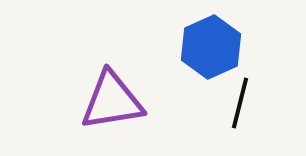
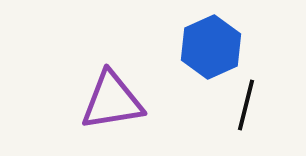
black line: moved 6 px right, 2 px down
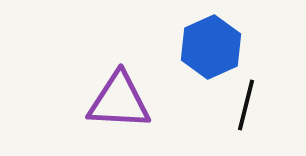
purple triangle: moved 7 px right; rotated 12 degrees clockwise
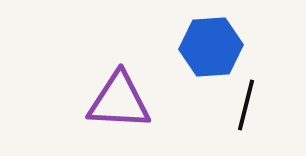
blue hexagon: rotated 20 degrees clockwise
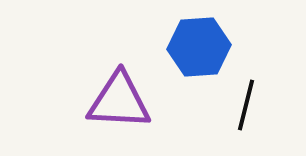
blue hexagon: moved 12 px left
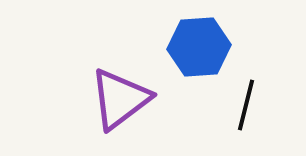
purple triangle: moved 1 px right, 2 px up; rotated 40 degrees counterclockwise
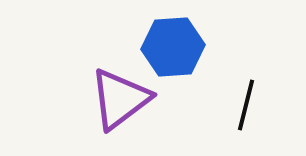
blue hexagon: moved 26 px left
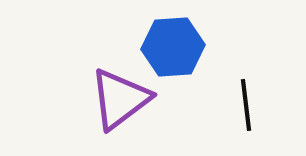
black line: rotated 21 degrees counterclockwise
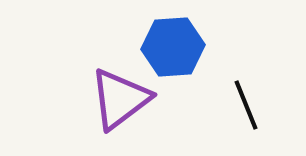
black line: rotated 15 degrees counterclockwise
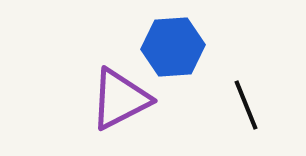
purple triangle: rotated 10 degrees clockwise
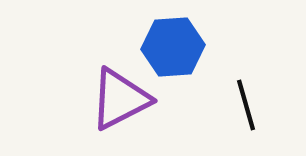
black line: rotated 6 degrees clockwise
